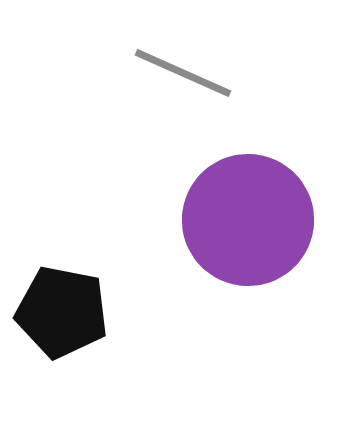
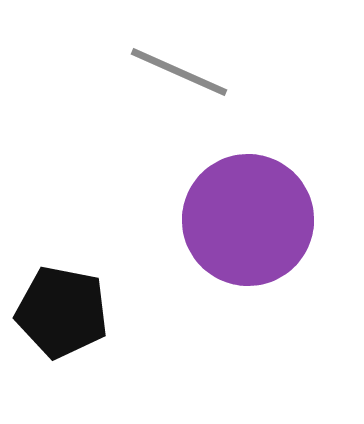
gray line: moved 4 px left, 1 px up
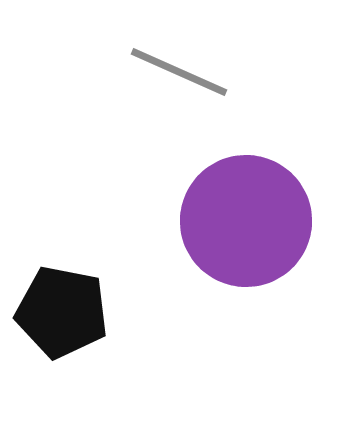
purple circle: moved 2 px left, 1 px down
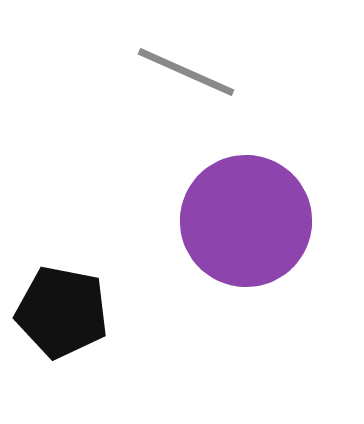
gray line: moved 7 px right
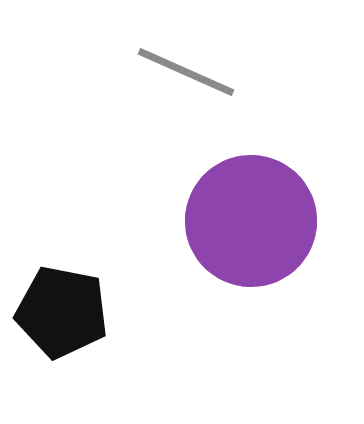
purple circle: moved 5 px right
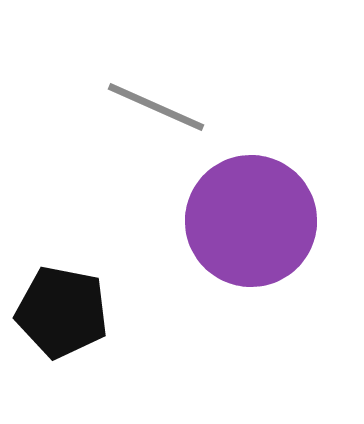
gray line: moved 30 px left, 35 px down
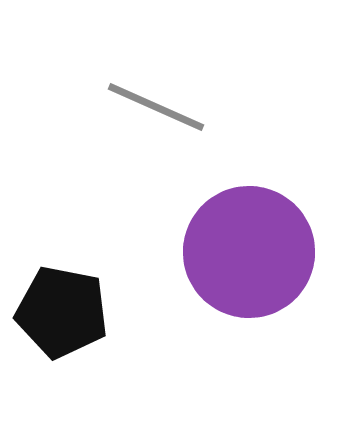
purple circle: moved 2 px left, 31 px down
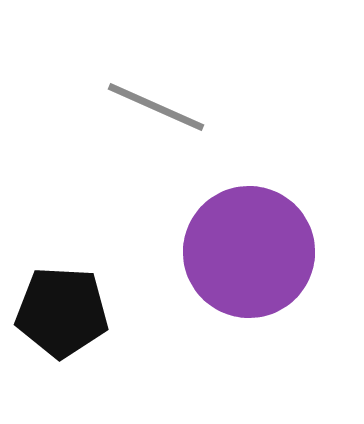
black pentagon: rotated 8 degrees counterclockwise
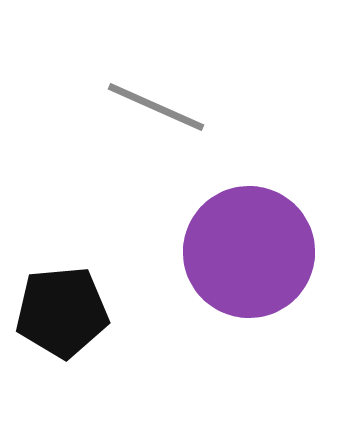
black pentagon: rotated 8 degrees counterclockwise
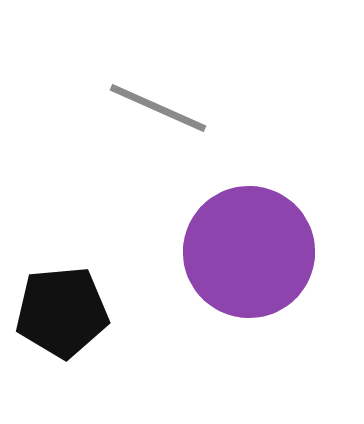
gray line: moved 2 px right, 1 px down
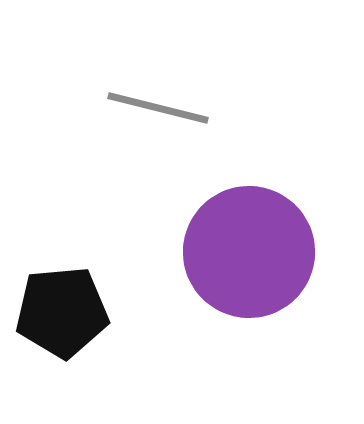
gray line: rotated 10 degrees counterclockwise
